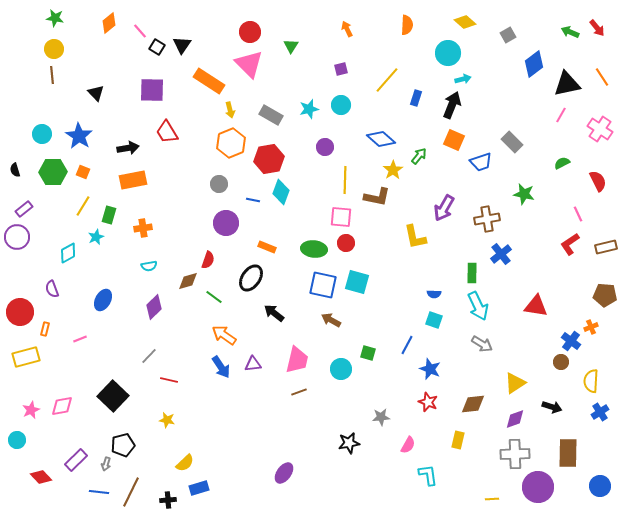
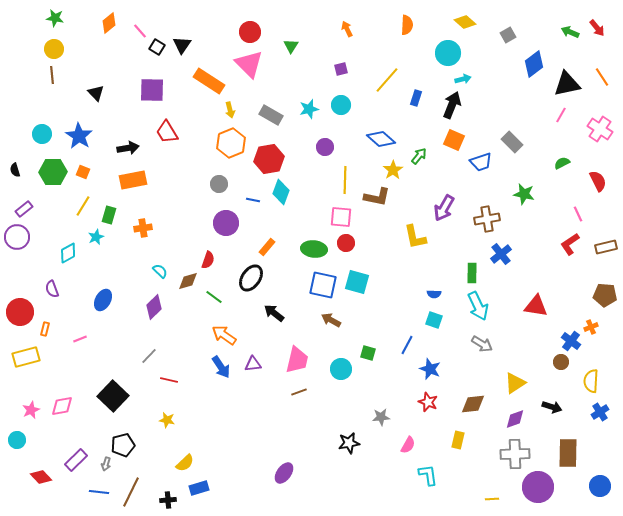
orange rectangle at (267, 247): rotated 72 degrees counterclockwise
cyan semicircle at (149, 266): moved 11 px right, 5 px down; rotated 126 degrees counterclockwise
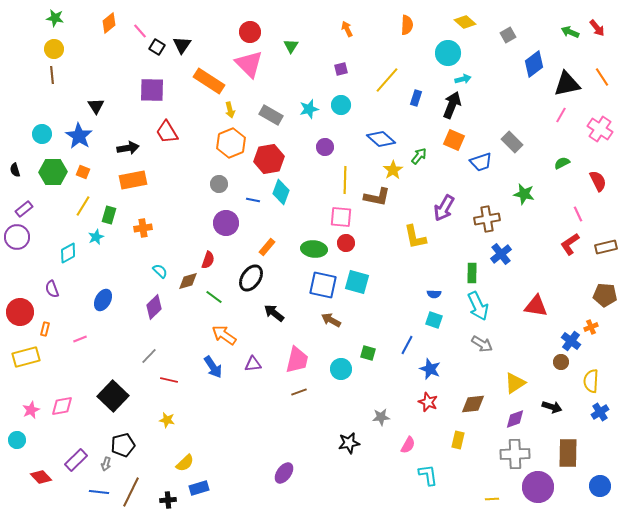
black triangle at (96, 93): moved 13 px down; rotated 12 degrees clockwise
blue arrow at (221, 367): moved 8 px left
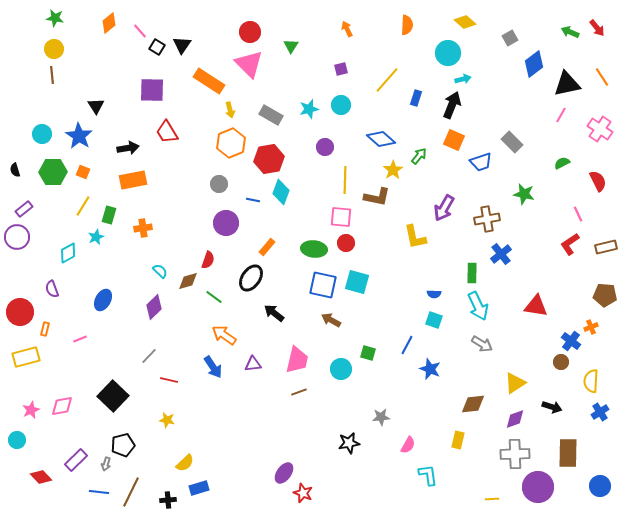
gray square at (508, 35): moved 2 px right, 3 px down
red star at (428, 402): moved 125 px left, 91 px down
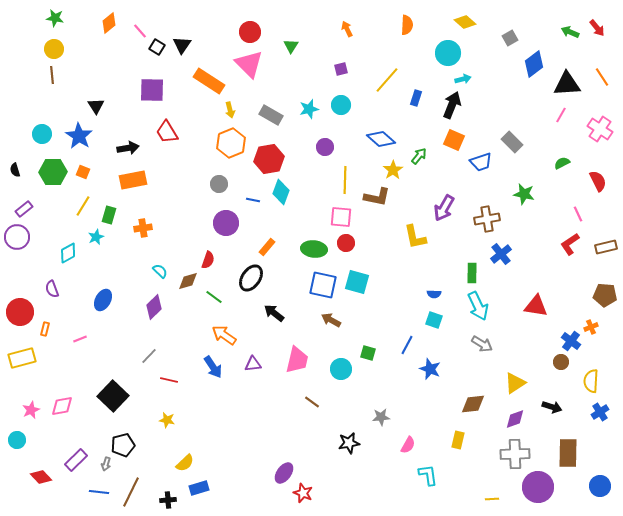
black triangle at (567, 84): rotated 8 degrees clockwise
yellow rectangle at (26, 357): moved 4 px left, 1 px down
brown line at (299, 392): moved 13 px right, 10 px down; rotated 56 degrees clockwise
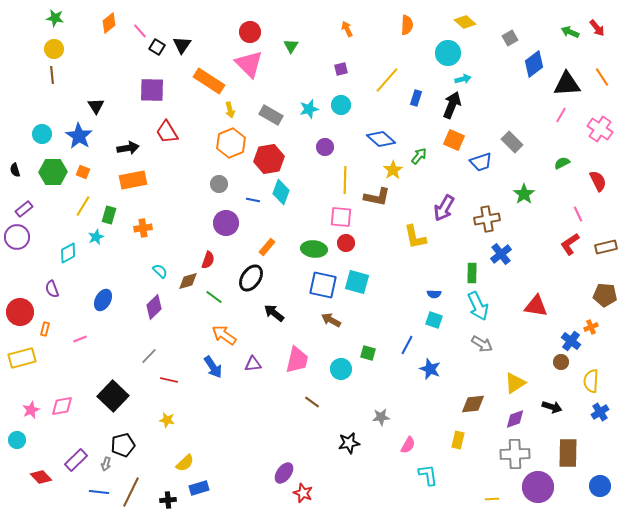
green star at (524, 194): rotated 25 degrees clockwise
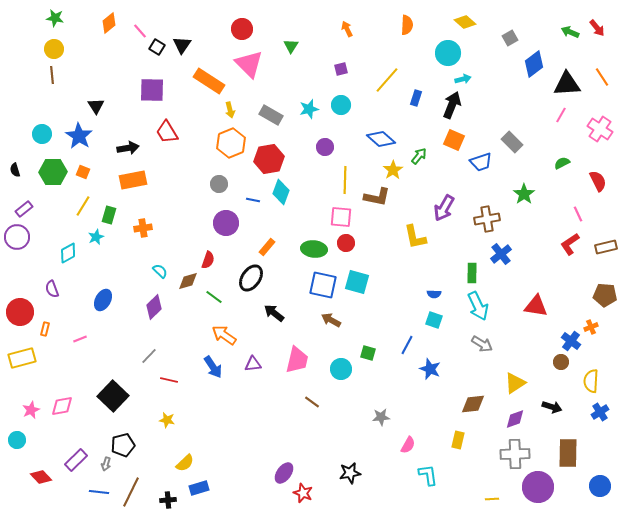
red circle at (250, 32): moved 8 px left, 3 px up
black star at (349, 443): moved 1 px right, 30 px down
